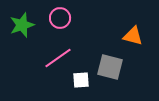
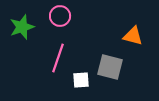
pink circle: moved 2 px up
green star: moved 2 px down
pink line: rotated 36 degrees counterclockwise
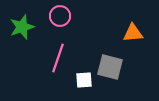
orange triangle: moved 3 px up; rotated 20 degrees counterclockwise
white square: moved 3 px right
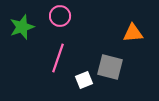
white square: rotated 18 degrees counterclockwise
